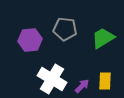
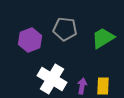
purple hexagon: rotated 15 degrees counterclockwise
yellow rectangle: moved 2 px left, 5 px down
purple arrow: rotated 35 degrees counterclockwise
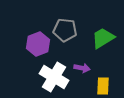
gray pentagon: moved 1 px down
purple hexagon: moved 8 px right, 4 px down
white cross: moved 2 px right, 2 px up
purple arrow: moved 18 px up; rotated 91 degrees clockwise
